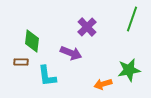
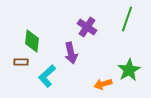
green line: moved 5 px left
purple cross: rotated 12 degrees counterclockwise
purple arrow: rotated 55 degrees clockwise
green star: rotated 20 degrees counterclockwise
cyan L-shape: rotated 55 degrees clockwise
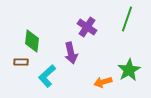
orange arrow: moved 2 px up
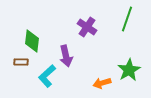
purple arrow: moved 5 px left, 3 px down
orange arrow: moved 1 px left, 1 px down
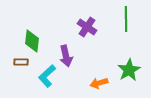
green line: moved 1 px left; rotated 20 degrees counterclockwise
orange arrow: moved 3 px left
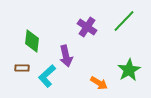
green line: moved 2 px left, 2 px down; rotated 45 degrees clockwise
brown rectangle: moved 1 px right, 6 px down
orange arrow: rotated 132 degrees counterclockwise
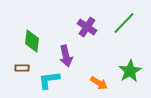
green line: moved 2 px down
green star: moved 1 px right, 1 px down
cyan L-shape: moved 2 px right, 4 px down; rotated 35 degrees clockwise
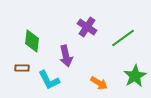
green line: moved 1 px left, 15 px down; rotated 10 degrees clockwise
green star: moved 5 px right, 5 px down
cyan L-shape: rotated 110 degrees counterclockwise
